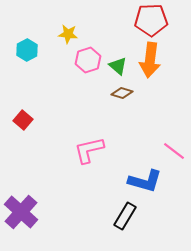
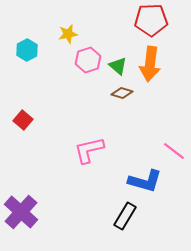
yellow star: rotated 18 degrees counterclockwise
orange arrow: moved 4 px down
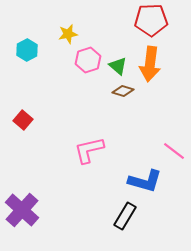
brown diamond: moved 1 px right, 2 px up
purple cross: moved 1 px right, 2 px up
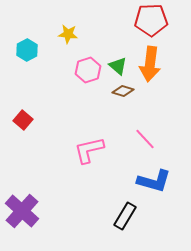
yellow star: rotated 18 degrees clockwise
pink hexagon: moved 10 px down
pink line: moved 29 px left, 12 px up; rotated 10 degrees clockwise
blue L-shape: moved 9 px right
purple cross: moved 1 px down
